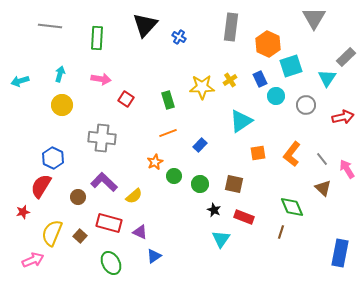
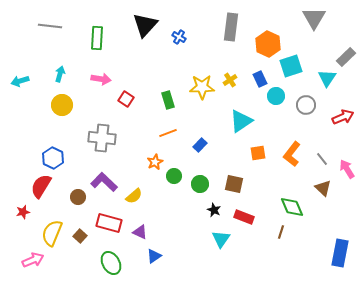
red arrow at (343, 117): rotated 10 degrees counterclockwise
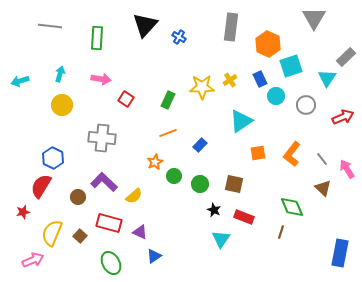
green rectangle at (168, 100): rotated 42 degrees clockwise
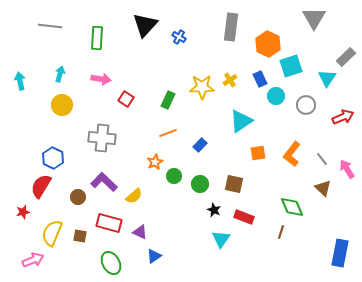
cyan arrow at (20, 81): rotated 96 degrees clockwise
brown square at (80, 236): rotated 32 degrees counterclockwise
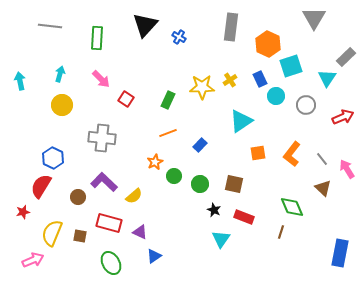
pink arrow at (101, 79): rotated 36 degrees clockwise
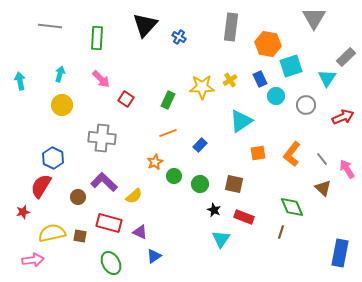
orange hexagon at (268, 44): rotated 15 degrees counterclockwise
yellow semicircle at (52, 233): rotated 56 degrees clockwise
pink arrow at (33, 260): rotated 15 degrees clockwise
